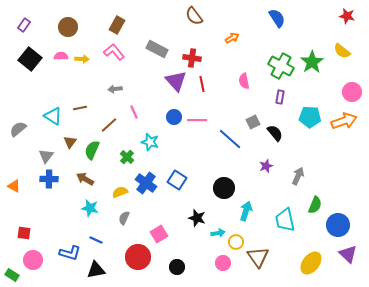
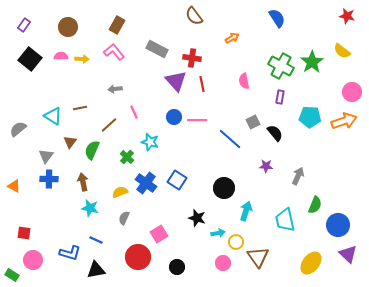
purple star at (266, 166): rotated 24 degrees clockwise
brown arrow at (85, 179): moved 2 px left, 3 px down; rotated 48 degrees clockwise
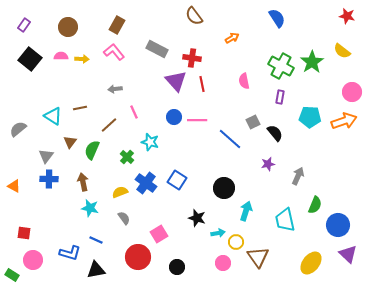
purple star at (266, 166): moved 2 px right, 2 px up; rotated 16 degrees counterclockwise
gray semicircle at (124, 218): rotated 120 degrees clockwise
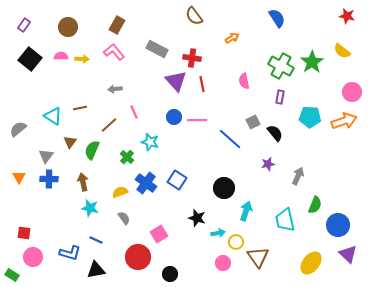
orange triangle at (14, 186): moved 5 px right, 9 px up; rotated 32 degrees clockwise
pink circle at (33, 260): moved 3 px up
black circle at (177, 267): moved 7 px left, 7 px down
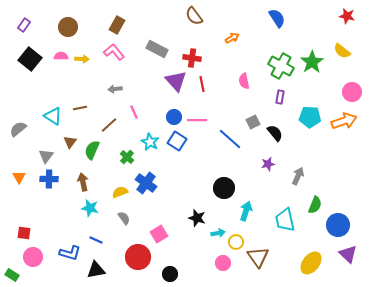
cyan star at (150, 142): rotated 12 degrees clockwise
blue square at (177, 180): moved 39 px up
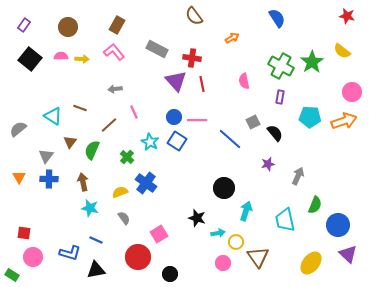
brown line at (80, 108): rotated 32 degrees clockwise
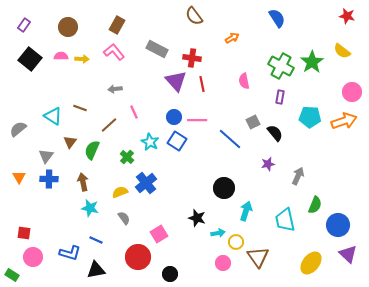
blue cross at (146, 183): rotated 15 degrees clockwise
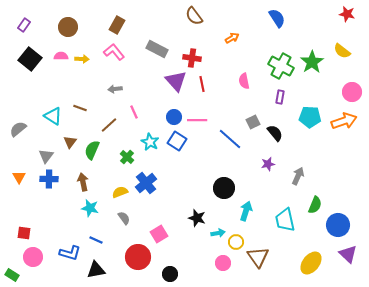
red star at (347, 16): moved 2 px up
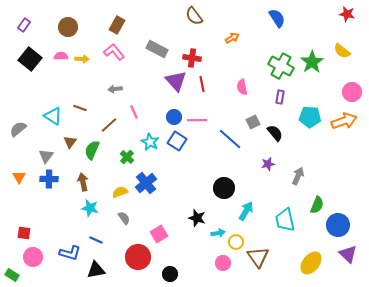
pink semicircle at (244, 81): moved 2 px left, 6 px down
green semicircle at (315, 205): moved 2 px right
cyan arrow at (246, 211): rotated 12 degrees clockwise
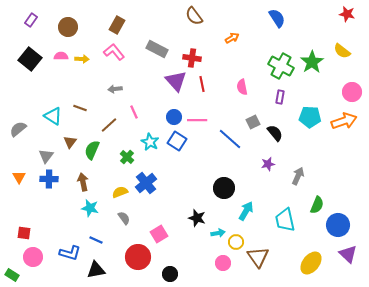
purple rectangle at (24, 25): moved 7 px right, 5 px up
